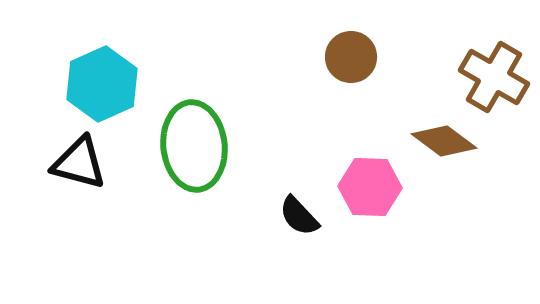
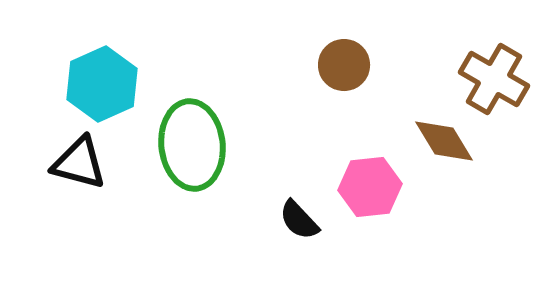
brown circle: moved 7 px left, 8 px down
brown cross: moved 2 px down
brown diamond: rotated 22 degrees clockwise
green ellipse: moved 2 px left, 1 px up
pink hexagon: rotated 8 degrees counterclockwise
black semicircle: moved 4 px down
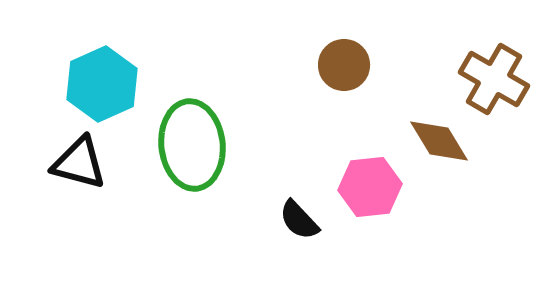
brown diamond: moved 5 px left
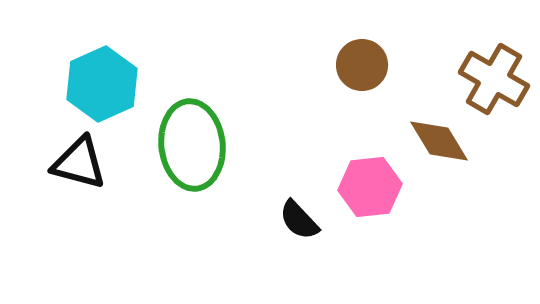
brown circle: moved 18 px right
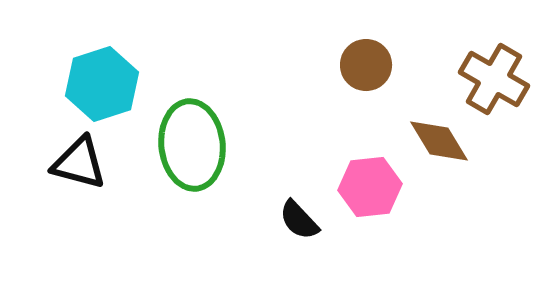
brown circle: moved 4 px right
cyan hexagon: rotated 6 degrees clockwise
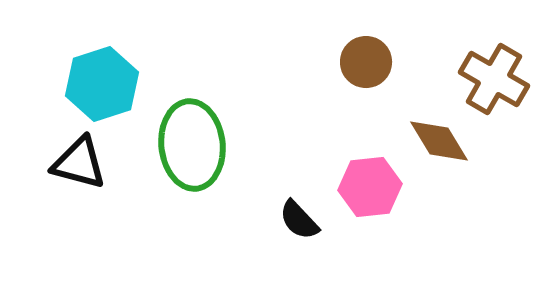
brown circle: moved 3 px up
